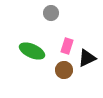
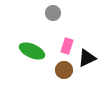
gray circle: moved 2 px right
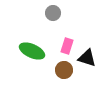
black triangle: rotated 42 degrees clockwise
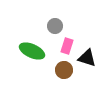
gray circle: moved 2 px right, 13 px down
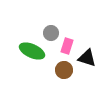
gray circle: moved 4 px left, 7 px down
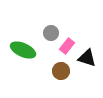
pink rectangle: rotated 21 degrees clockwise
green ellipse: moved 9 px left, 1 px up
brown circle: moved 3 px left, 1 px down
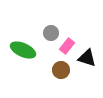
brown circle: moved 1 px up
